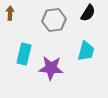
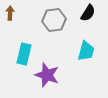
purple star: moved 4 px left, 7 px down; rotated 15 degrees clockwise
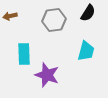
brown arrow: moved 3 px down; rotated 104 degrees counterclockwise
cyan rectangle: rotated 15 degrees counterclockwise
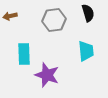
black semicircle: rotated 48 degrees counterclockwise
cyan trapezoid: rotated 20 degrees counterclockwise
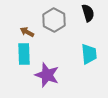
brown arrow: moved 17 px right, 16 px down; rotated 40 degrees clockwise
gray hexagon: rotated 25 degrees counterclockwise
cyan trapezoid: moved 3 px right, 3 px down
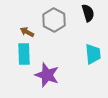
cyan trapezoid: moved 4 px right
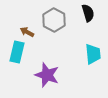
cyan rectangle: moved 7 px left, 2 px up; rotated 15 degrees clockwise
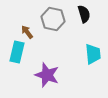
black semicircle: moved 4 px left, 1 px down
gray hexagon: moved 1 px left, 1 px up; rotated 15 degrees counterclockwise
brown arrow: rotated 24 degrees clockwise
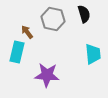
purple star: rotated 15 degrees counterclockwise
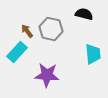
black semicircle: rotated 60 degrees counterclockwise
gray hexagon: moved 2 px left, 10 px down
brown arrow: moved 1 px up
cyan rectangle: rotated 30 degrees clockwise
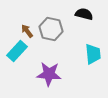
cyan rectangle: moved 1 px up
purple star: moved 2 px right, 1 px up
